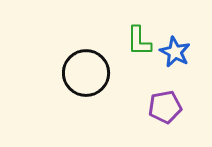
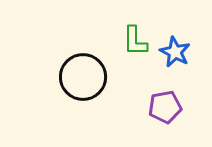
green L-shape: moved 4 px left
black circle: moved 3 px left, 4 px down
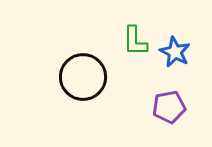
purple pentagon: moved 4 px right
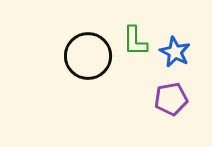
black circle: moved 5 px right, 21 px up
purple pentagon: moved 2 px right, 8 px up
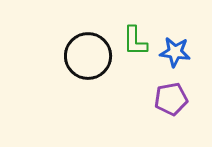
blue star: rotated 20 degrees counterclockwise
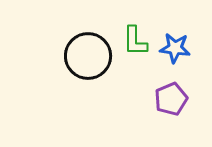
blue star: moved 4 px up
purple pentagon: rotated 12 degrees counterclockwise
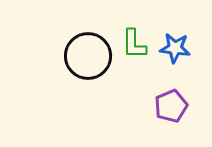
green L-shape: moved 1 px left, 3 px down
purple pentagon: moved 7 px down
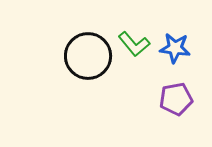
green L-shape: rotated 40 degrees counterclockwise
purple pentagon: moved 5 px right, 7 px up; rotated 12 degrees clockwise
